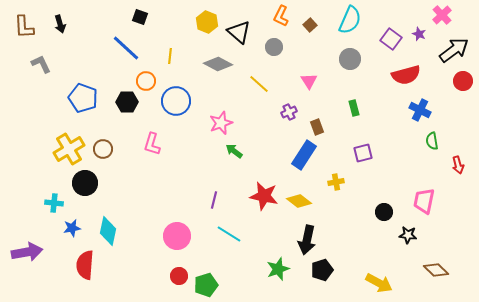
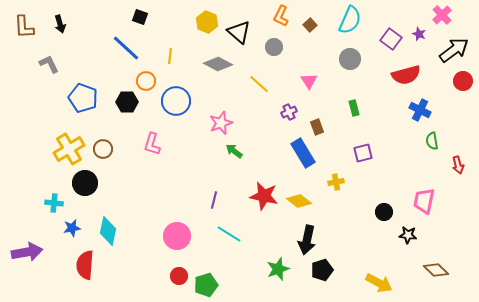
gray L-shape at (41, 64): moved 8 px right
blue rectangle at (304, 155): moved 1 px left, 2 px up; rotated 64 degrees counterclockwise
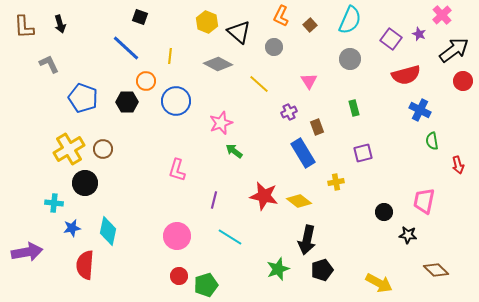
pink L-shape at (152, 144): moved 25 px right, 26 px down
cyan line at (229, 234): moved 1 px right, 3 px down
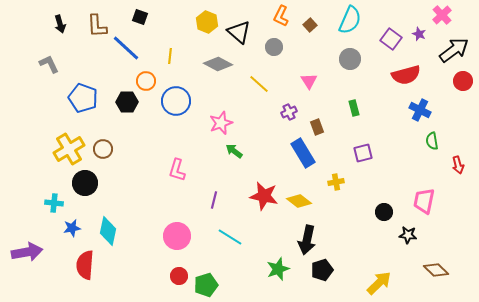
brown L-shape at (24, 27): moved 73 px right, 1 px up
yellow arrow at (379, 283): rotated 72 degrees counterclockwise
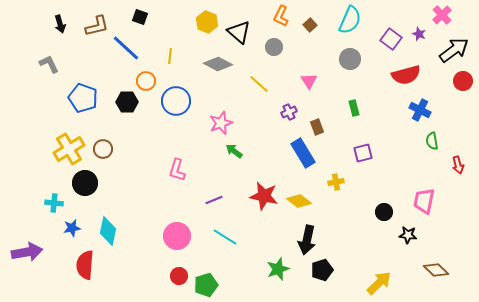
brown L-shape at (97, 26): rotated 100 degrees counterclockwise
purple line at (214, 200): rotated 54 degrees clockwise
cyan line at (230, 237): moved 5 px left
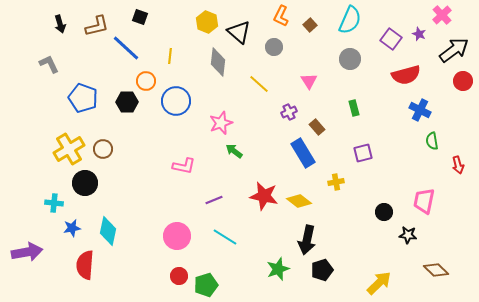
gray diamond at (218, 64): moved 2 px up; rotated 68 degrees clockwise
brown rectangle at (317, 127): rotated 21 degrees counterclockwise
pink L-shape at (177, 170): moved 7 px right, 4 px up; rotated 95 degrees counterclockwise
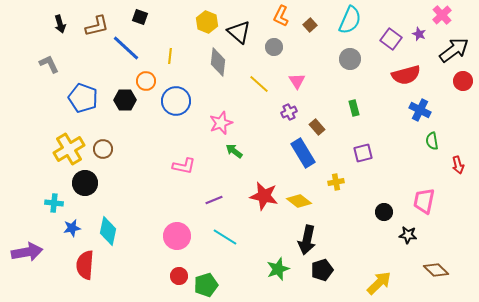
pink triangle at (309, 81): moved 12 px left
black hexagon at (127, 102): moved 2 px left, 2 px up
